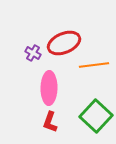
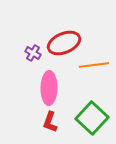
green square: moved 4 px left, 2 px down
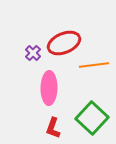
purple cross: rotated 14 degrees clockwise
red L-shape: moved 3 px right, 6 px down
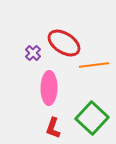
red ellipse: rotated 56 degrees clockwise
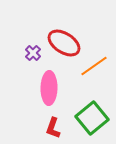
orange line: moved 1 px down; rotated 28 degrees counterclockwise
green square: rotated 8 degrees clockwise
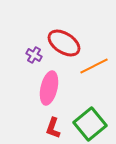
purple cross: moved 1 px right, 2 px down; rotated 14 degrees counterclockwise
orange line: rotated 8 degrees clockwise
pink ellipse: rotated 12 degrees clockwise
green square: moved 2 px left, 6 px down
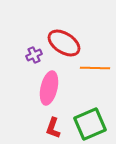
purple cross: rotated 35 degrees clockwise
orange line: moved 1 px right, 2 px down; rotated 28 degrees clockwise
green square: rotated 16 degrees clockwise
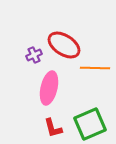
red ellipse: moved 2 px down
red L-shape: rotated 35 degrees counterclockwise
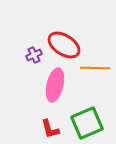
pink ellipse: moved 6 px right, 3 px up
green square: moved 3 px left, 1 px up
red L-shape: moved 3 px left, 1 px down
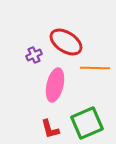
red ellipse: moved 2 px right, 3 px up
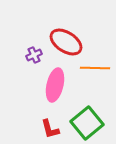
green square: rotated 16 degrees counterclockwise
